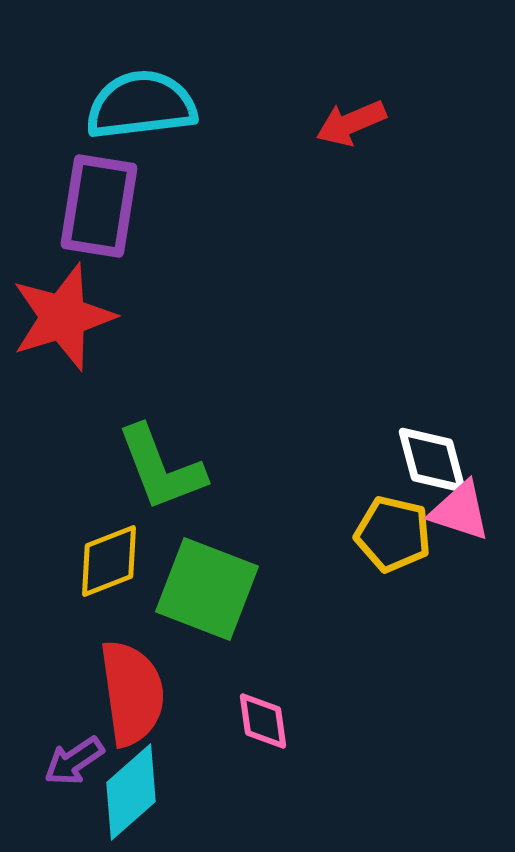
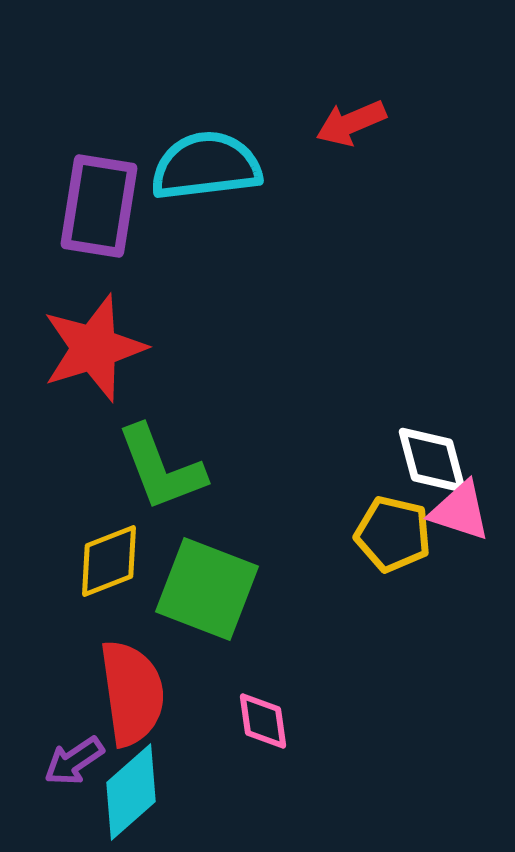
cyan semicircle: moved 65 px right, 61 px down
red star: moved 31 px right, 31 px down
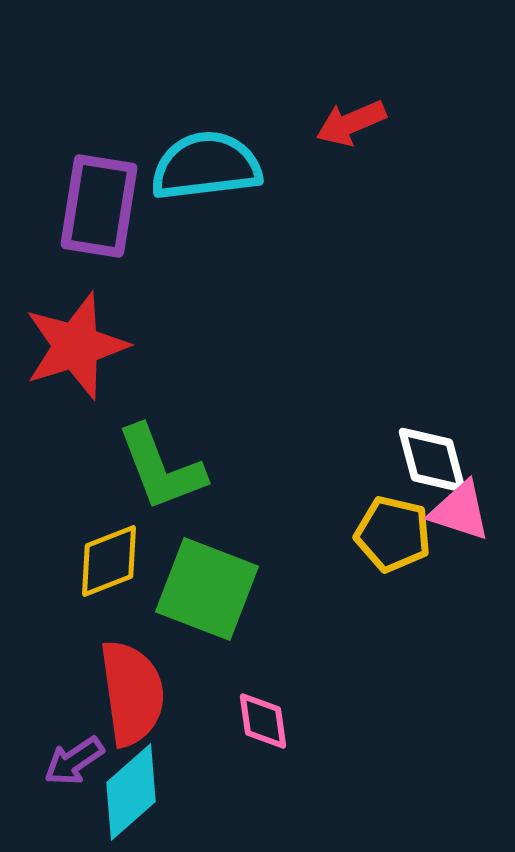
red star: moved 18 px left, 2 px up
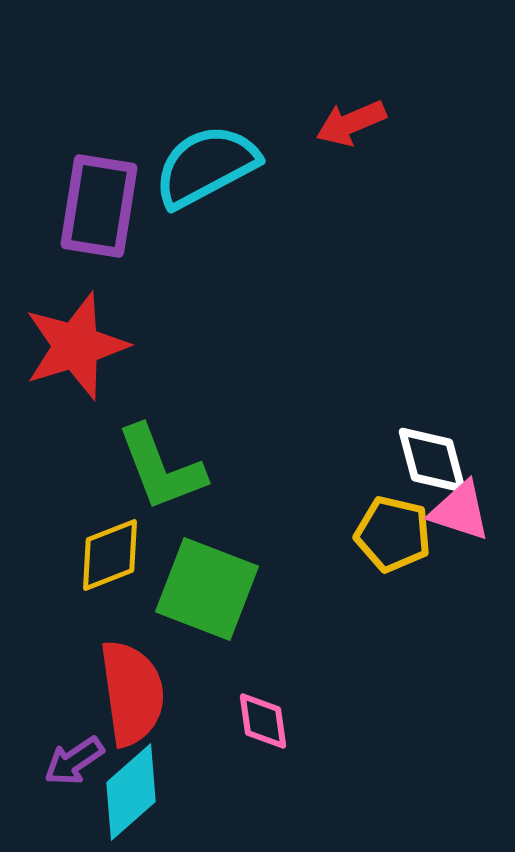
cyan semicircle: rotated 21 degrees counterclockwise
yellow diamond: moved 1 px right, 6 px up
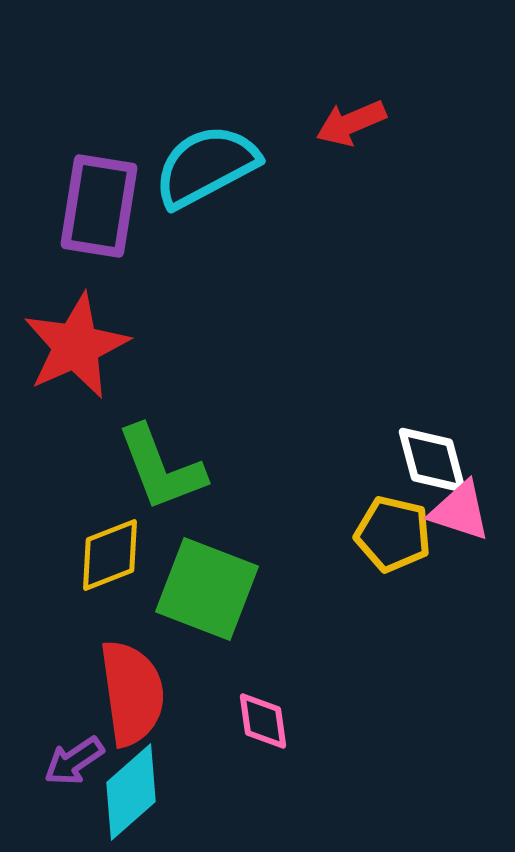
red star: rotated 7 degrees counterclockwise
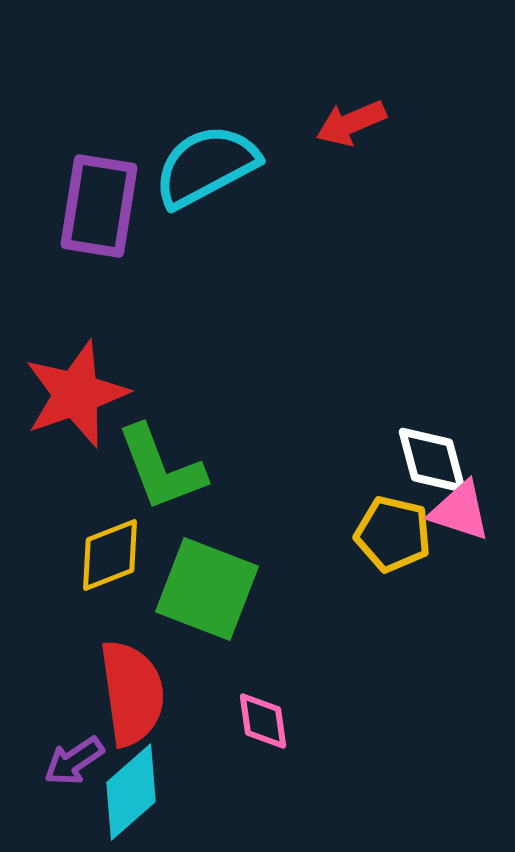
red star: moved 48 px down; rotated 5 degrees clockwise
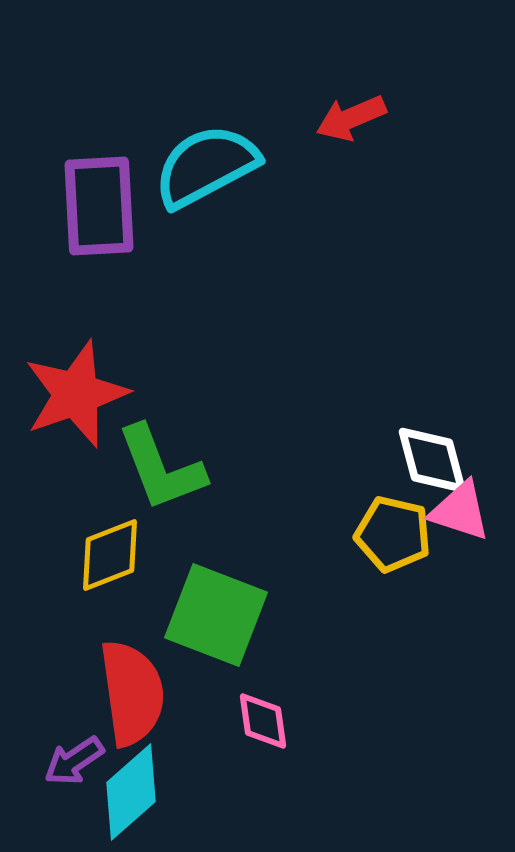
red arrow: moved 5 px up
purple rectangle: rotated 12 degrees counterclockwise
green square: moved 9 px right, 26 px down
